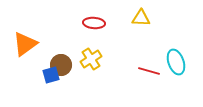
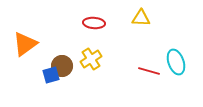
brown circle: moved 1 px right, 1 px down
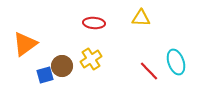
red line: rotated 30 degrees clockwise
blue square: moved 6 px left
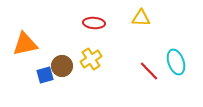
orange triangle: rotated 24 degrees clockwise
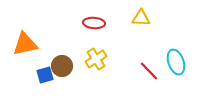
yellow cross: moved 5 px right
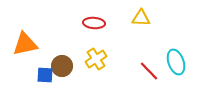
blue square: rotated 18 degrees clockwise
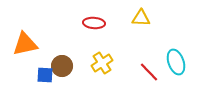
yellow cross: moved 6 px right, 4 px down
red line: moved 1 px down
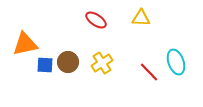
red ellipse: moved 2 px right, 3 px up; rotated 30 degrees clockwise
brown circle: moved 6 px right, 4 px up
blue square: moved 10 px up
